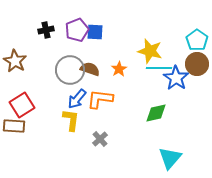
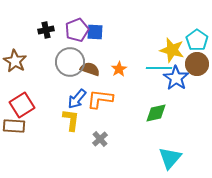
yellow star: moved 22 px right, 1 px up
gray circle: moved 8 px up
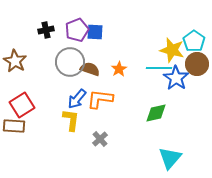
cyan pentagon: moved 3 px left, 1 px down
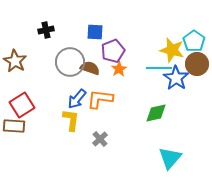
purple pentagon: moved 36 px right, 21 px down
brown semicircle: moved 1 px up
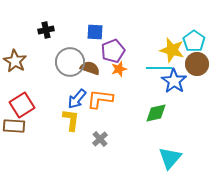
orange star: rotated 14 degrees clockwise
blue star: moved 2 px left, 3 px down
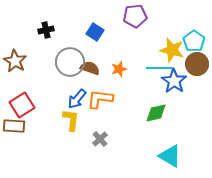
blue square: rotated 30 degrees clockwise
purple pentagon: moved 22 px right, 35 px up; rotated 15 degrees clockwise
cyan triangle: moved 2 px up; rotated 40 degrees counterclockwise
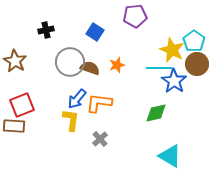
yellow star: rotated 10 degrees clockwise
orange star: moved 2 px left, 4 px up
orange L-shape: moved 1 px left, 4 px down
red square: rotated 10 degrees clockwise
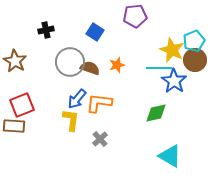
cyan pentagon: rotated 15 degrees clockwise
brown circle: moved 2 px left, 4 px up
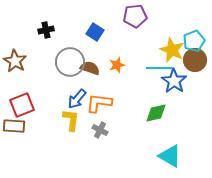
gray cross: moved 9 px up; rotated 21 degrees counterclockwise
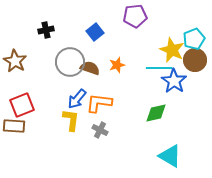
blue square: rotated 18 degrees clockwise
cyan pentagon: moved 2 px up
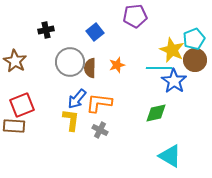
brown semicircle: rotated 108 degrees counterclockwise
